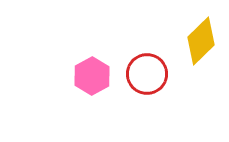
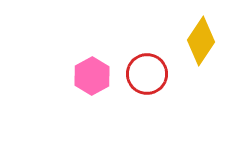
yellow diamond: rotated 12 degrees counterclockwise
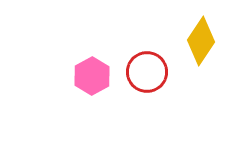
red circle: moved 2 px up
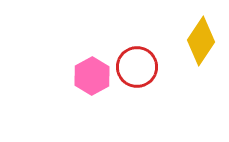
red circle: moved 10 px left, 5 px up
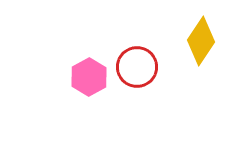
pink hexagon: moved 3 px left, 1 px down
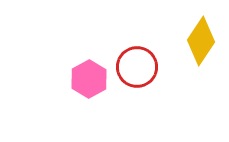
pink hexagon: moved 2 px down
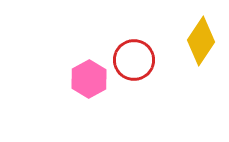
red circle: moved 3 px left, 7 px up
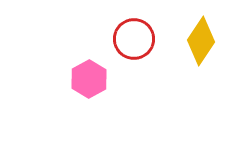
red circle: moved 21 px up
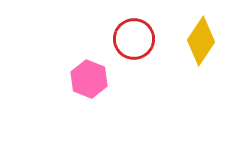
pink hexagon: rotated 9 degrees counterclockwise
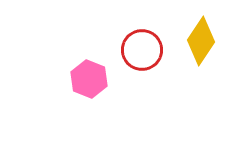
red circle: moved 8 px right, 11 px down
